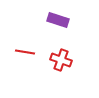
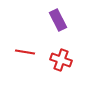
purple rectangle: rotated 45 degrees clockwise
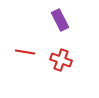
purple rectangle: moved 2 px right
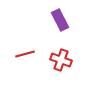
red line: moved 2 px down; rotated 24 degrees counterclockwise
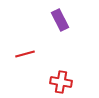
red cross: moved 22 px down; rotated 10 degrees counterclockwise
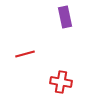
purple rectangle: moved 5 px right, 3 px up; rotated 15 degrees clockwise
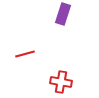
purple rectangle: moved 2 px left, 3 px up; rotated 30 degrees clockwise
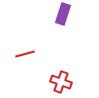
red cross: rotated 10 degrees clockwise
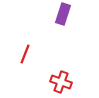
red line: rotated 54 degrees counterclockwise
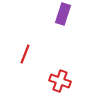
red cross: moved 1 px left, 1 px up
